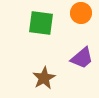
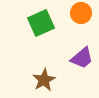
green square: rotated 32 degrees counterclockwise
brown star: moved 2 px down
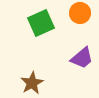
orange circle: moved 1 px left
brown star: moved 12 px left, 3 px down
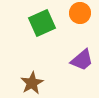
green square: moved 1 px right
purple trapezoid: moved 2 px down
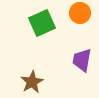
purple trapezoid: rotated 140 degrees clockwise
brown star: moved 1 px up
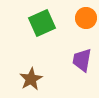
orange circle: moved 6 px right, 5 px down
brown star: moved 1 px left, 3 px up
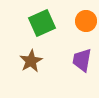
orange circle: moved 3 px down
brown star: moved 18 px up
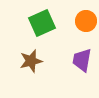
brown star: rotated 15 degrees clockwise
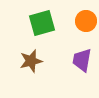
green square: rotated 8 degrees clockwise
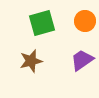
orange circle: moved 1 px left
purple trapezoid: rotated 45 degrees clockwise
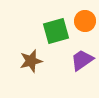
green square: moved 14 px right, 8 px down
